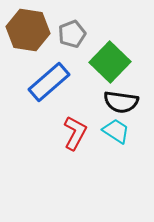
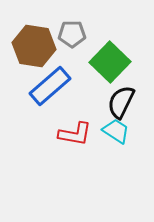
brown hexagon: moved 6 px right, 16 px down
gray pentagon: rotated 20 degrees clockwise
blue rectangle: moved 1 px right, 4 px down
black semicircle: rotated 108 degrees clockwise
red L-shape: moved 1 px down; rotated 72 degrees clockwise
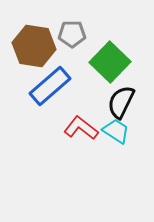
red L-shape: moved 6 px right, 6 px up; rotated 152 degrees counterclockwise
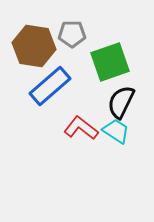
green square: rotated 27 degrees clockwise
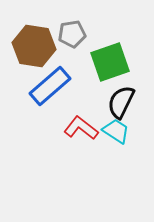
gray pentagon: rotated 8 degrees counterclockwise
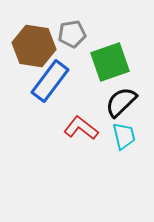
blue rectangle: moved 5 px up; rotated 12 degrees counterclockwise
black semicircle: rotated 20 degrees clockwise
cyan trapezoid: moved 8 px right, 5 px down; rotated 44 degrees clockwise
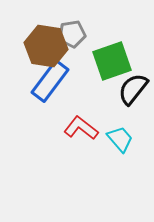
brown hexagon: moved 12 px right
green square: moved 2 px right, 1 px up
black semicircle: moved 12 px right, 13 px up; rotated 8 degrees counterclockwise
cyan trapezoid: moved 4 px left, 3 px down; rotated 28 degrees counterclockwise
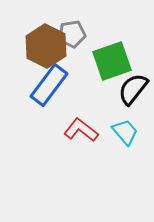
brown hexagon: rotated 18 degrees clockwise
blue rectangle: moved 1 px left, 4 px down
red L-shape: moved 2 px down
cyan trapezoid: moved 5 px right, 7 px up
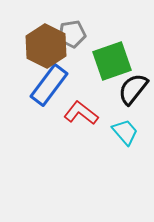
red L-shape: moved 17 px up
